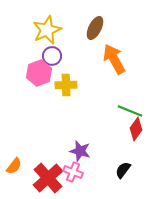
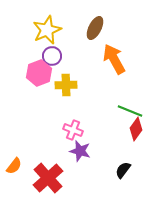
pink cross: moved 42 px up
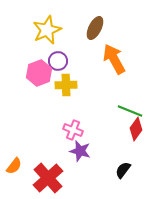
purple circle: moved 6 px right, 5 px down
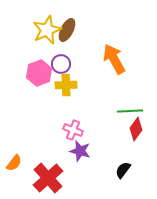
brown ellipse: moved 28 px left, 2 px down
purple circle: moved 3 px right, 3 px down
green line: rotated 25 degrees counterclockwise
orange semicircle: moved 3 px up
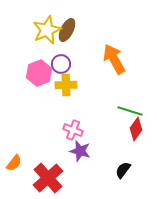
green line: rotated 20 degrees clockwise
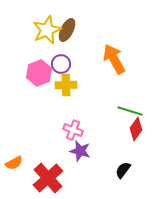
orange semicircle: rotated 24 degrees clockwise
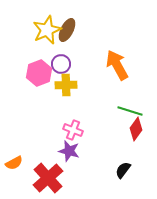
orange arrow: moved 3 px right, 6 px down
purple star: moved 11 px left
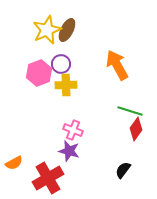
red cross: rotated 12 degrees clockwise
